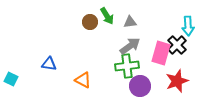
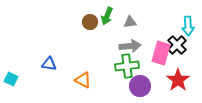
green arrow: rotated 54 degrees clockwise
gray arrow: rotated 30 degrees clockwise
red star: moved 1 px right, 1 px up; rotated 15 degrees counterclockwise
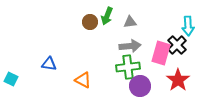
green cross: moved 1 px right, 1 px down
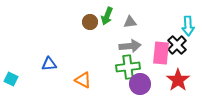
pink rectangle: rotated 10 degrees counterclockwise
blue triangle: rotated 14 degrees counterclockwise
purple circle: moved 2 px up
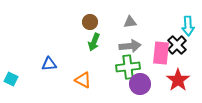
green arrow: moved 13 px left, 26 px down
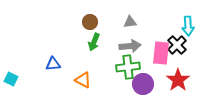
blue triangle: moved 4 px right
purple circle: moved 3 px right
